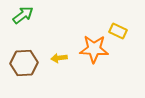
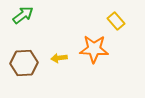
yellow rectangle: moved 2 px left, 10 px up; rotated 24 degrees clockwise
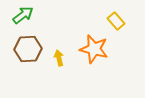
orange star: rotated 12 degrees clockwise
yellow arrow: rotated 84 degrees clockwise
brown hexagon: moved 4 px right, 14 px up
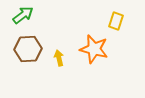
yellow rectangle: rotated 60 degrees clockwise
